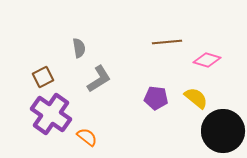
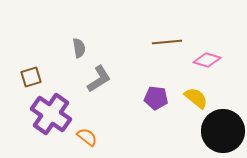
brown square: moved 12 px left; rotated 10 degrees clockwise
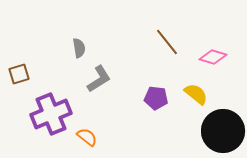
brown line: rotated 56 degrees clockwise
pink diamond: moved 6 px right, 3 px up
brown square: moved 12 px left, 3 px up
yellow semicircle: moved 4 px up
purple cross: rotated 33 degrees clockwise
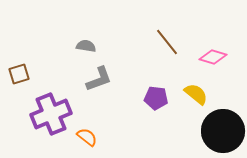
gray semicircle: moved 7 px right, 2 px up; rotated 72 degrees counterclockwise
gray L-shape: rotated 12 degrees clockwise
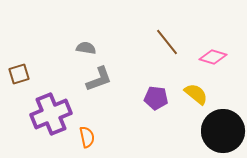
gray semicircle: moved 2 px down
orange semicircle: rotated 40 degrees clockwise
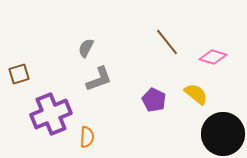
gray semicircle: rotated 72 degrees counterclockwise
purple pentagon: moved 2 px left, 2 px down; rotated 20 degrees clockwise
black circle: moved 3 px down
orange semicircle: rotated 15 degrees clockwise
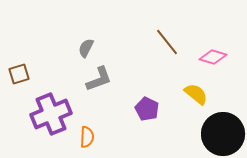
purple pentagon: moved 7 px left, 9 px down
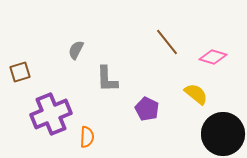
gray semicircle: moved 10 px left, 2 px down
brown square: moved 1 px right, 2 px up
gray L-shape: moved 8 px right; rotated 108 degrees clockwise
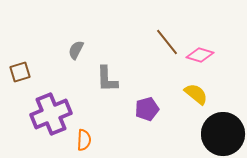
pink diamond: moved 13 px left, 2 px up
purple pentagon: rotated 30 degrees clockwise
orange semicircle: moved 3 px left, 3 px down
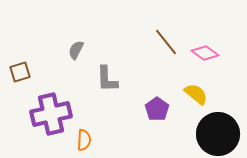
brown line: moved 1 px left
pink diamond: moved 5 px right, 2 px up; rotated 20 degrees clockwise
purple pentagon: moved 10 px right; rotated 20 degrees counterclockwise
purple cross: rotated 9 degrees clockwise
black circle: moved 5 px left
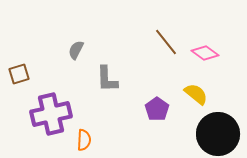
brown square: moved 1 px left, 2 px down
